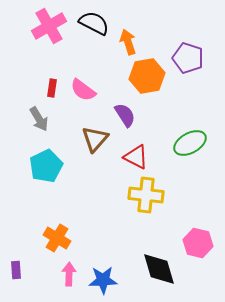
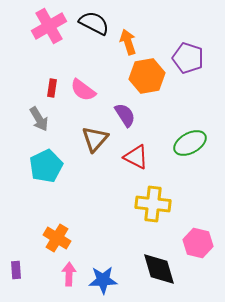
yellow cross: moved 7 px right, 9 px down
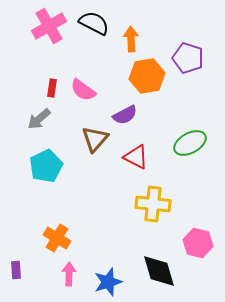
orange arrow: moved 3 px right, 3 px up; rotated 15 degrees clockwise
purple semicircle: rotated 95 degrees clockwise
gray arrow: rotated 80 degrees clockwise
black diamond: moved 2 px down
blue star: moved 5 px right, 2 px down; rotated 16 degrees counterclockwise
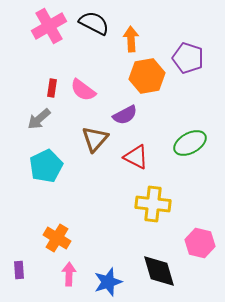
pink hexagon: moved 2 px right
purple rectangle: moved 3 px right
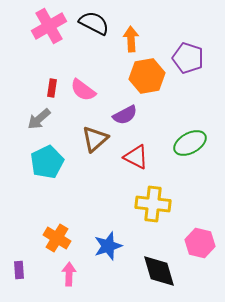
brown triangle: rotated 8 degrees clockwise
cyan pentagon: moved 1 px right, 4 px up
blue star: moved 36 px up
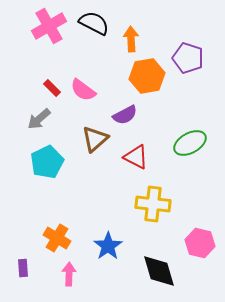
red rectangle: rotated 54 degrees counterclockwise
blue star: rotated 16 degrees counterclockwise
purple rectangle: moved 4 px right, 2 px up
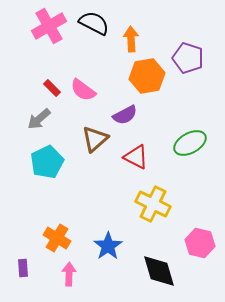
yellow cross: rotated 20 degrees clockwise
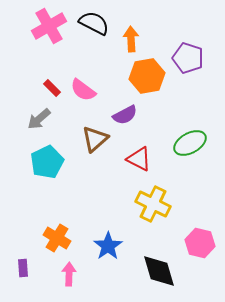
red triangle: moved 3 px right, 2 px down
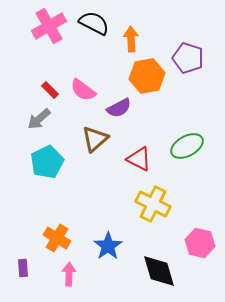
red rectangle: moved 2 px left, 2 px down
purple semicircle: moved 6 px left, 7 px up
green ellipse: moved 3 px left, 3 px down
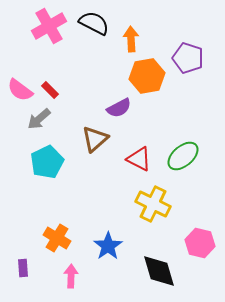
pink semicircle: moved 63 px left
green ellipse: moved 4 px left, 10 px down; rotated 12 degrees counterclockwise
pink arrow: moved 2 px right, 2 px down
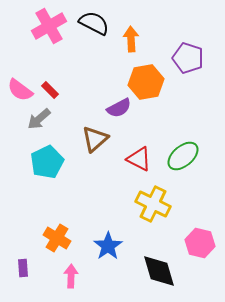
orange hexagon: moved 1 px left, 6 px down
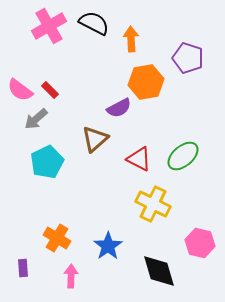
gray arrow: moved 3 px left
